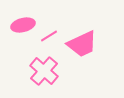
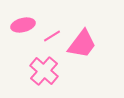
pink line: moved 3 px right
pink trapezoid: rotated 28 degrees counterclockwise
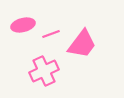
pink line: moved 1 px left, 2 px up; rotated 12 degrees clockwise
pink cross: rotated 24 degrees clockwise
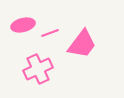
pink line: moved 1 px left, 1 px up
pink cross: moved 6 px left, 2 px up
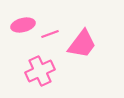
pink line: moved 1 px down
pink cross: moved 2 px right, 2 px down
